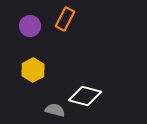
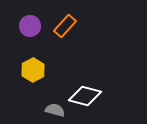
orange rectangle: moved 7 px down; rotated 15 degrees clockwise
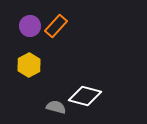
orange rectangle: moved 9 px left
yellow hexagon: moved 4 px left, 5 px up
gray semicircle: moved 1 px right, 3 px up
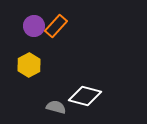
purple circle: moved 4 px right
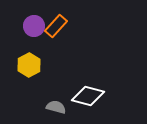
white diamond: moved 3 px right
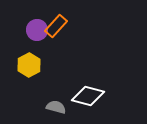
purple circle: moved 3 px right, 4 px down
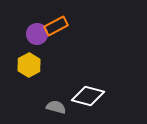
orange rectangle: rotated 20 degrees clockwise
purple circle: moved 4 px down
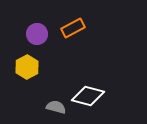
orange rectangle: moved 17 px right, 2 px down
yellow hexagon: moved 2 px left, 2 px down
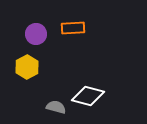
orange rectangle: rotated 25 degrees clockwise
purple circle: moved 1 px left
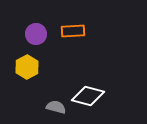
orange rectangle: moved 3 px down
